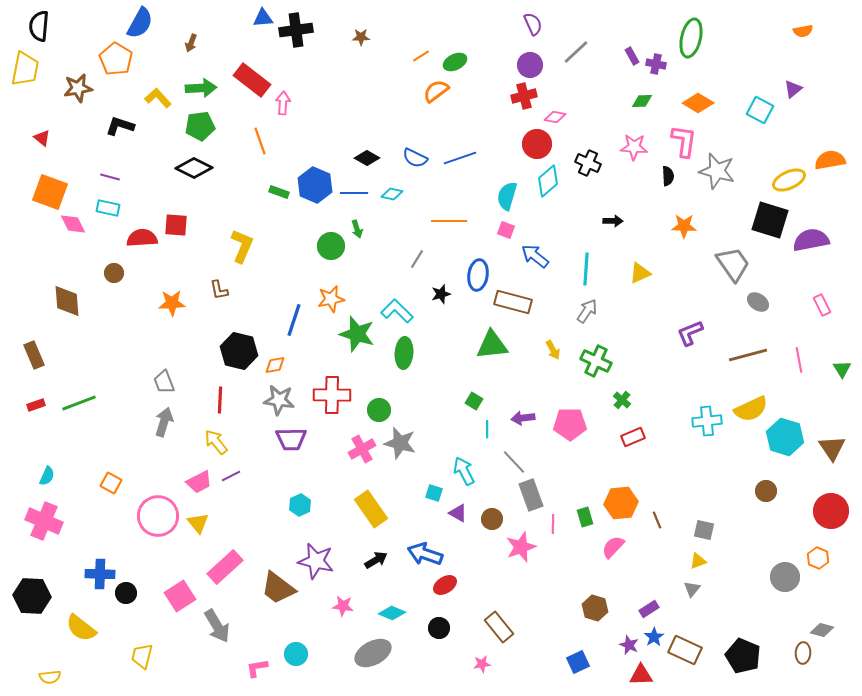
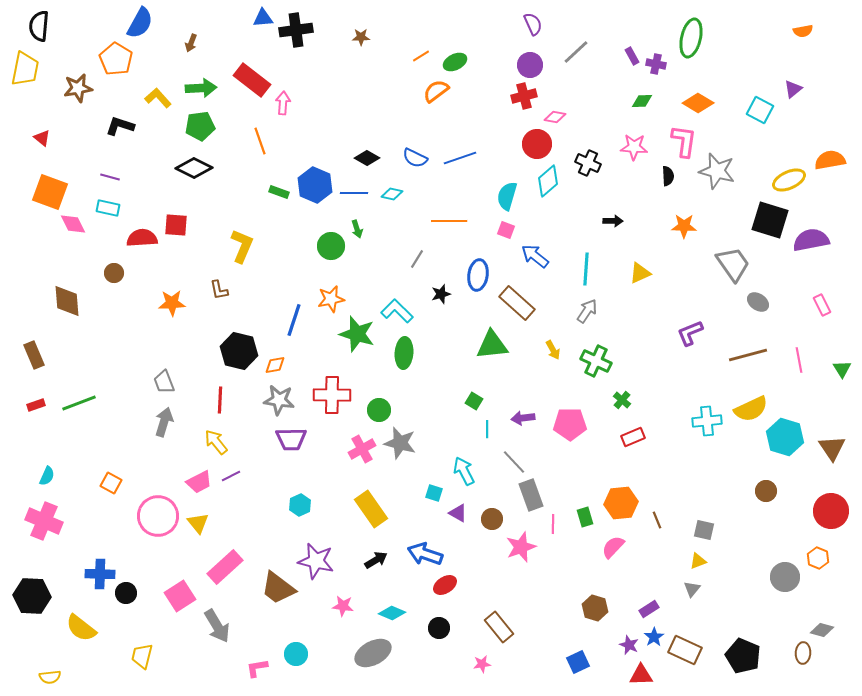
brown rectangle at (513, 302): moved 4 px right, 1 px down; rotated 27 degrees clockwise
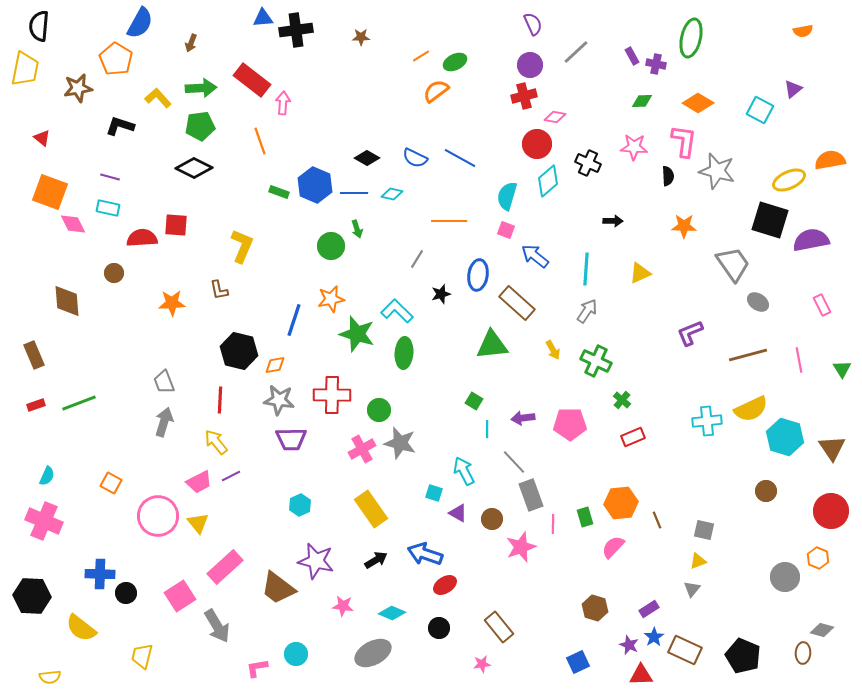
blue line at (460, 158): rotated 48 degrees clockwise
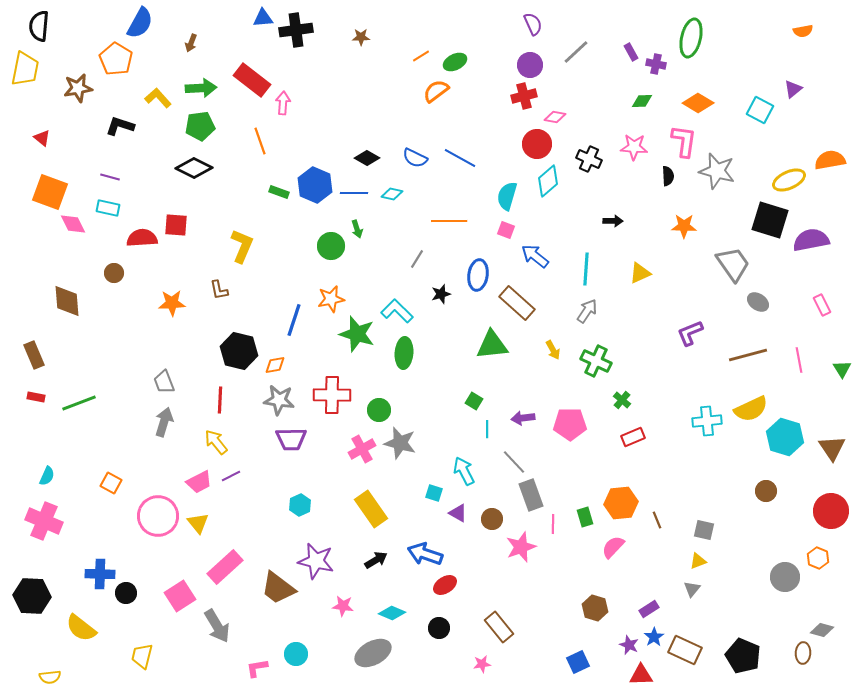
purple rectangle at (632, 56): moved 1 px left, 4 px up
black cross at (588, 163): moved 1 px right, 4 px up
red rectangle at (36, 405): moved 8 px up; rotated 30 degrees clockwise
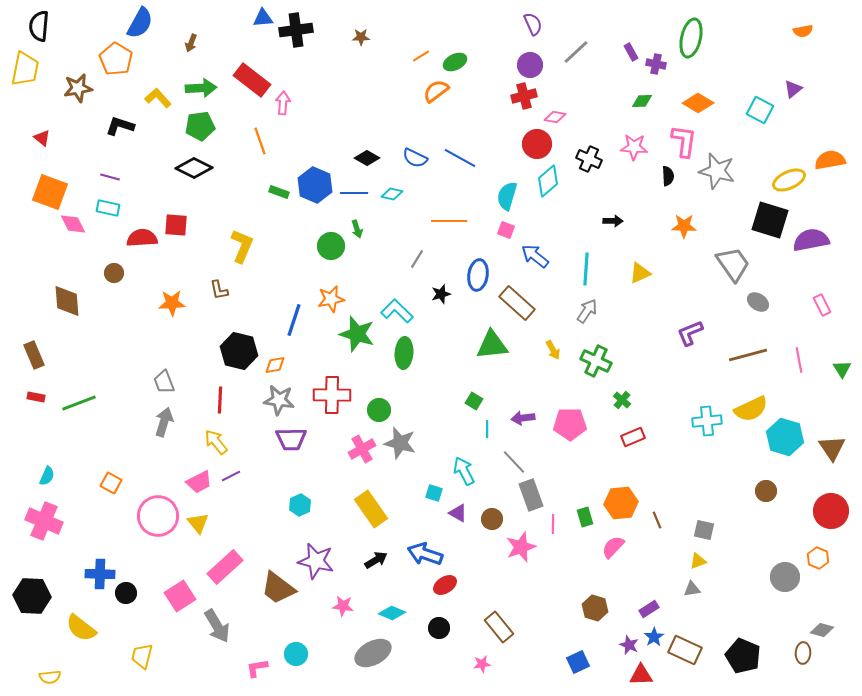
gray triangle at (692, 589): rotated 42 degrees clockwise
